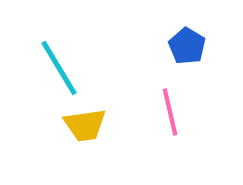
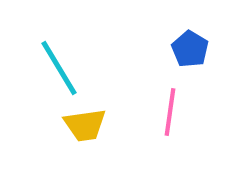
blue pentagon: moved 3 px right, 3 px down
pink line: rotated 21 degrees clockwise
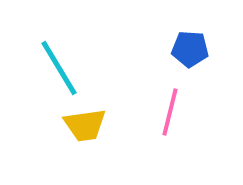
blue pentagon: rotated 27 degrees counterclockwise
pink line: rotated 6 degrees clockwise
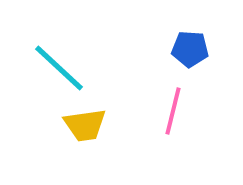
cyan line: rotated 16 degrees counterclockwise
pink line: moved 3 px right, 1 px up
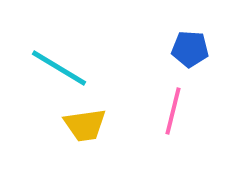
cyan line: rotated 12 degrees counterclockwise
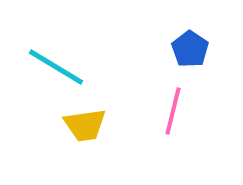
blue pentagon: rotated 30 degrees clockwise
cyan line: moved 3 px left, 1 px up
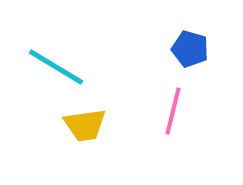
blue pentagon: rotated 18 degrees counterclockwise
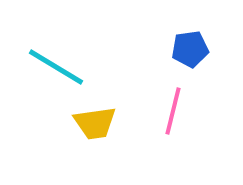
blue pentagon: rotated 24 degrees counterclockwise
yellow trapezoid: moved 10 px right, 2 px up
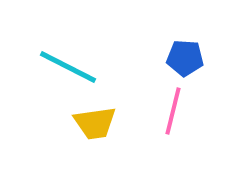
blue pentagon: moved 5 px left, 9 px down; rotated 12 degrees clockwise
cyan line: moved 12 px right; rotated 4 degrees counterclockwise
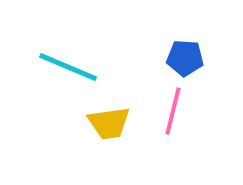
cyan line: rotated 4 degrees counterclockwise
yellow trapezoid: moved 14 px right
